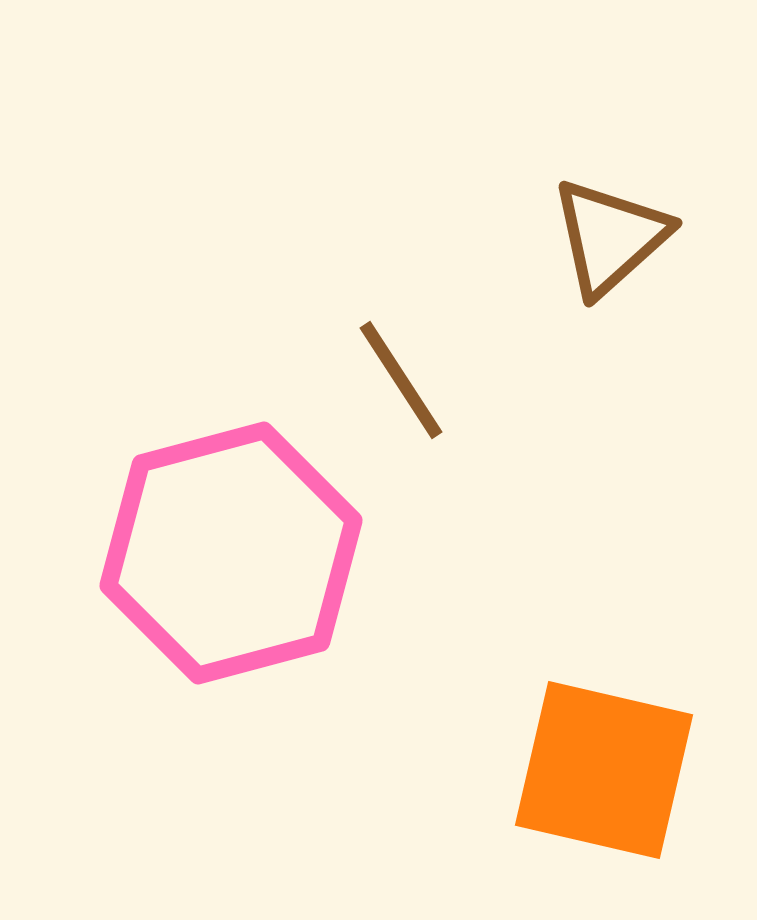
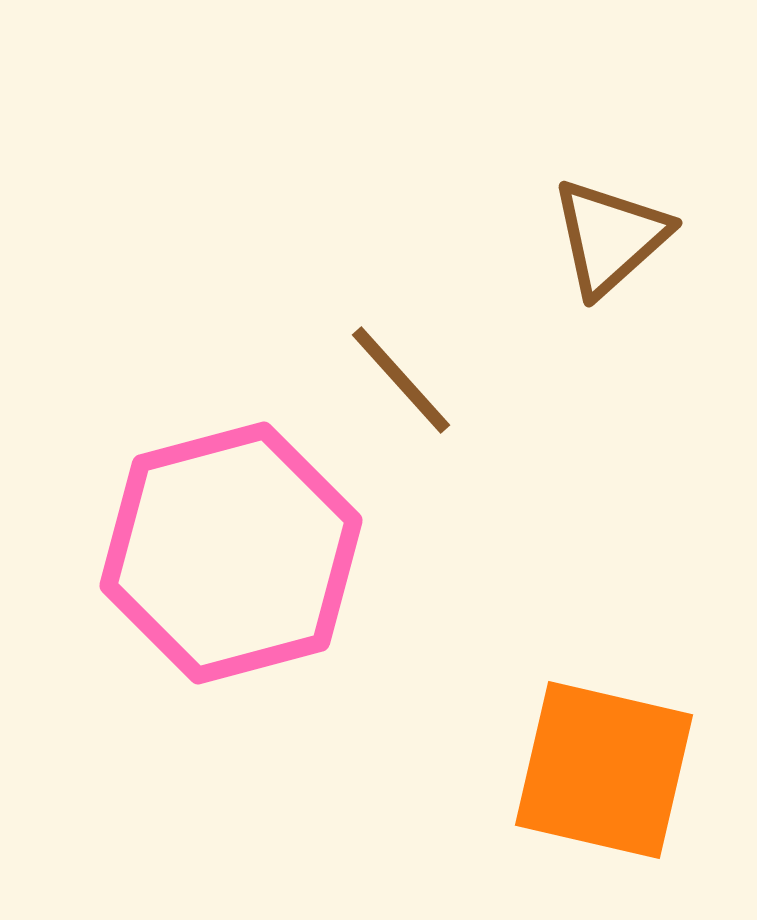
brown line: rotated 9 degrees counterclockwise
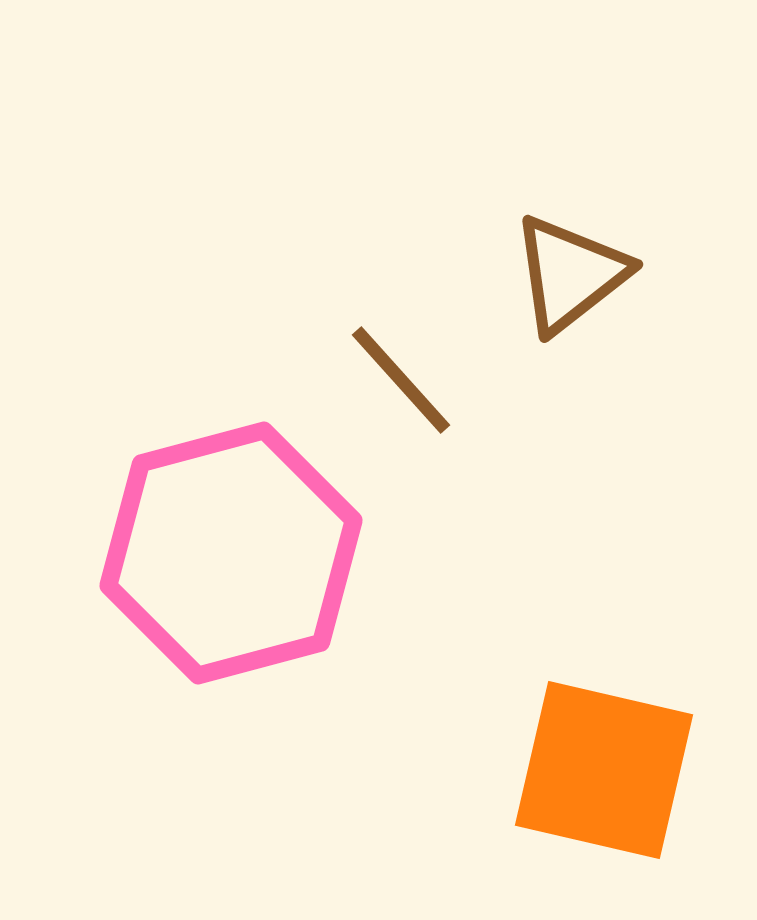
brown triangle: moved 40 px left, 37 px down; rotated 4 degrees clockwise
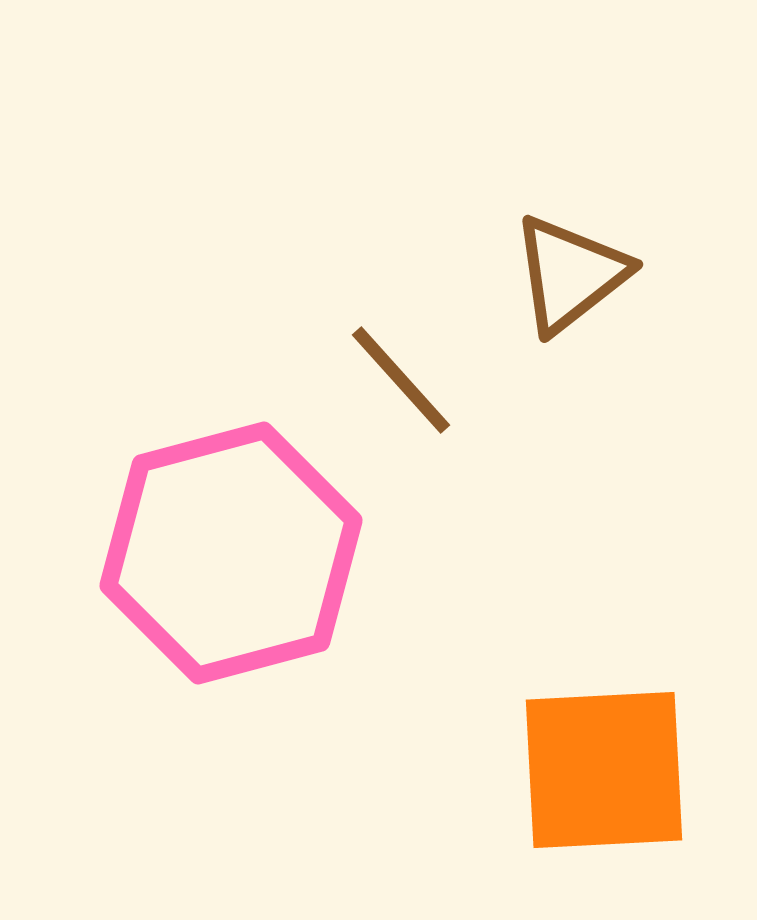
orange square: rotated 16 degrees counterclockwise
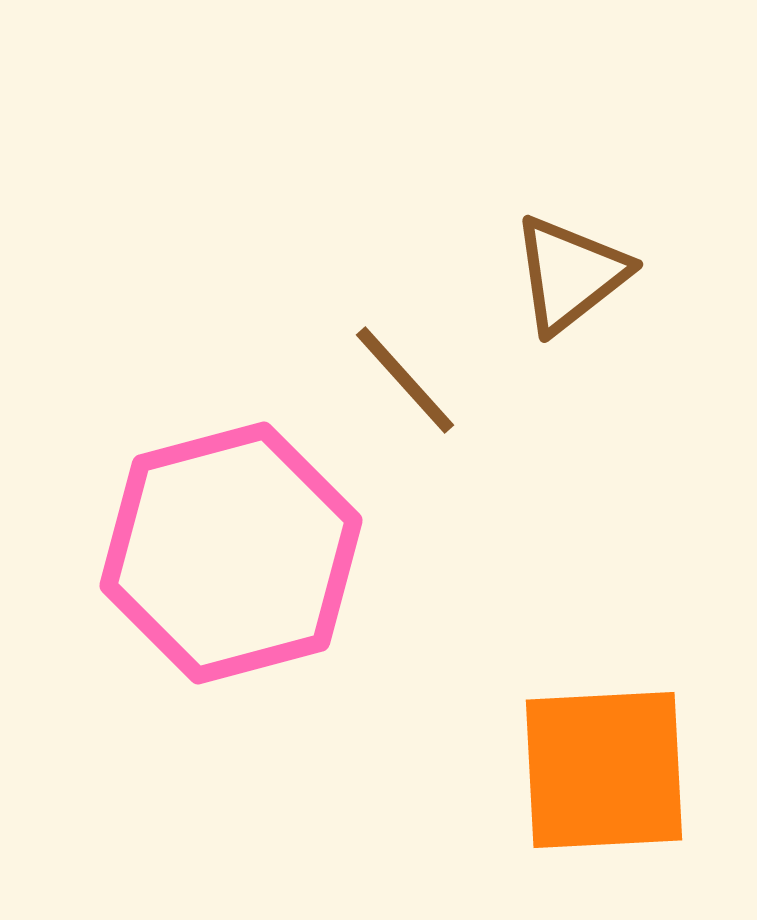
brown line: moved 4 px right
